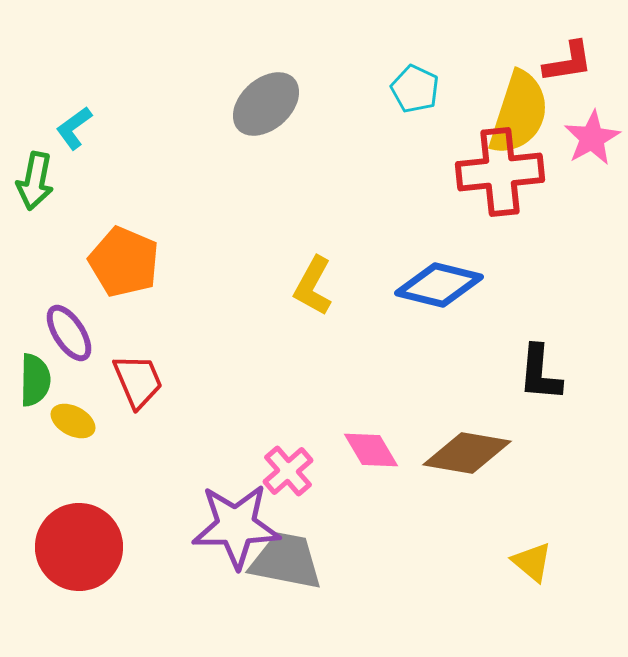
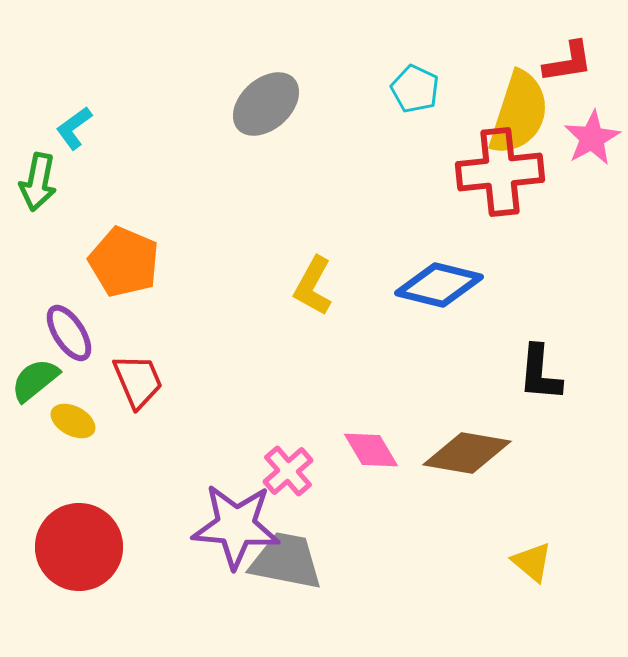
green arrow: moved 3 px right, 1 px down
green semicircle: rotated 130 degrees counterclockwise
purple star: rotated 6 degrees clockwise
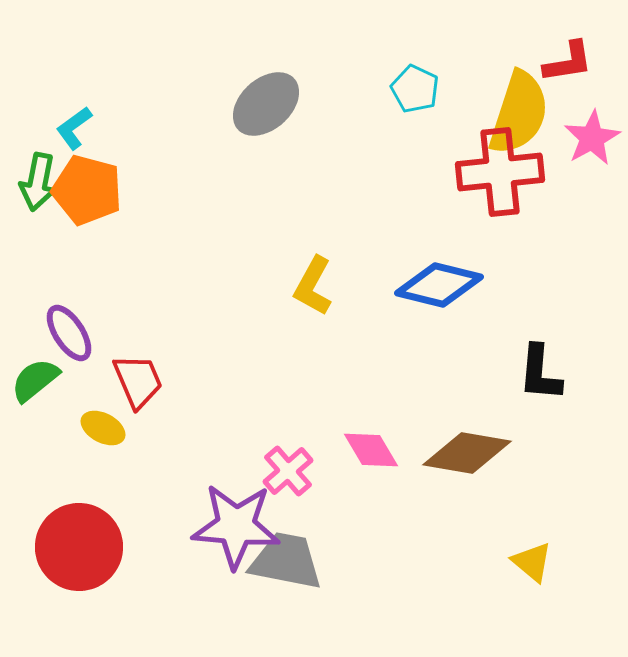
orange pentagon: moved 37 px left, 72 px up; rotated 8 degrees counterclockwise
yellow ellipse: moved 30 px right, 7 px down
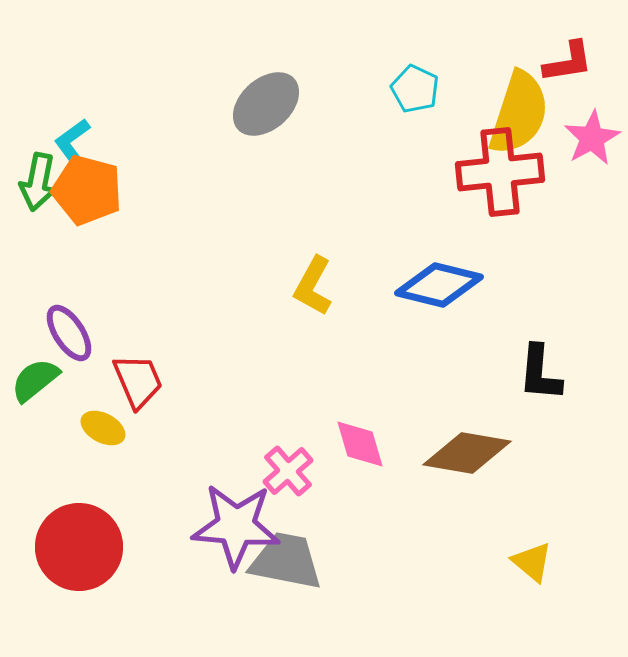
cyan L-shape: moved 2 px left, 12 px down
pink diamond: moved 11 px left, 6 px up; rotated 14 degrees clockwise
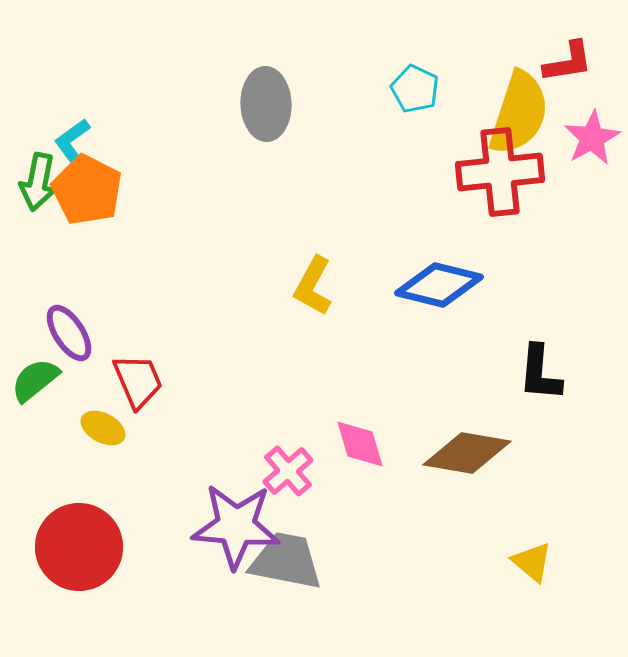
gray ellipse: rotated 50 degrees counterclockwise
orange pentagon: rotated 12 degrees clockwise
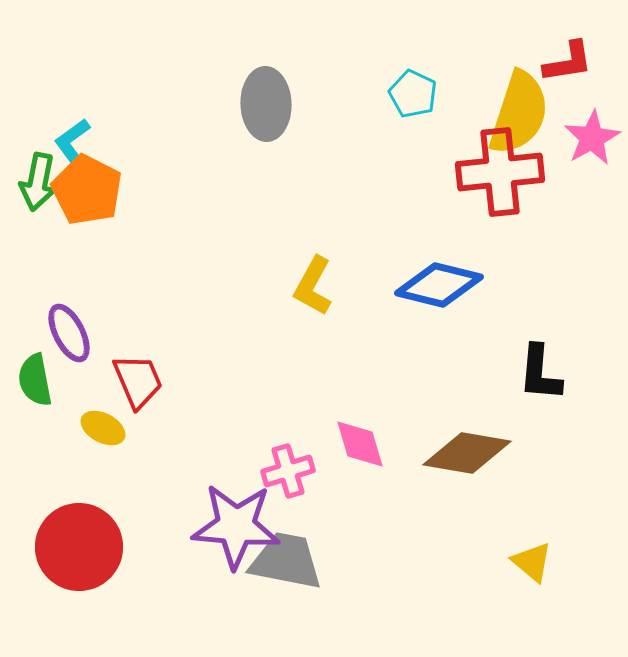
cyan pentagon: moved 2 px left, 5 px down
purple ellipse: rotated 6 degrees clockwise
green semicircle: rotated 62 degrees counterclockwise
pink cross: rotated 24 degrees clockwise
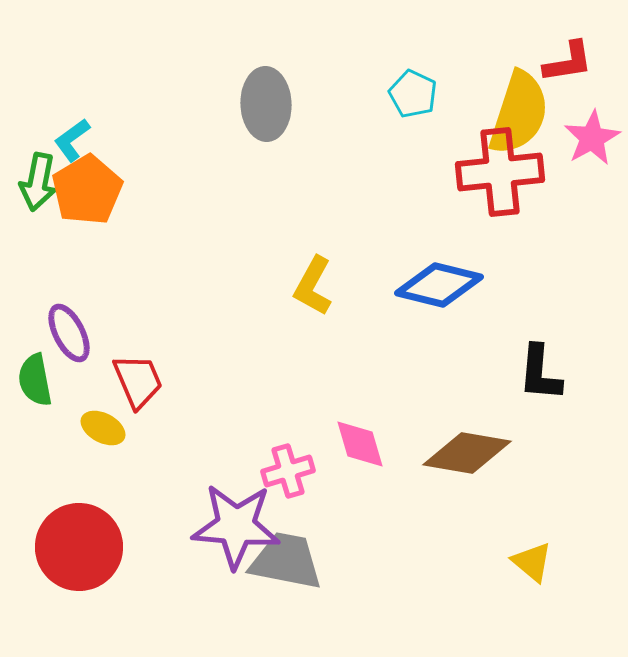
orange pentagon: rotated 14 degrees clockwise
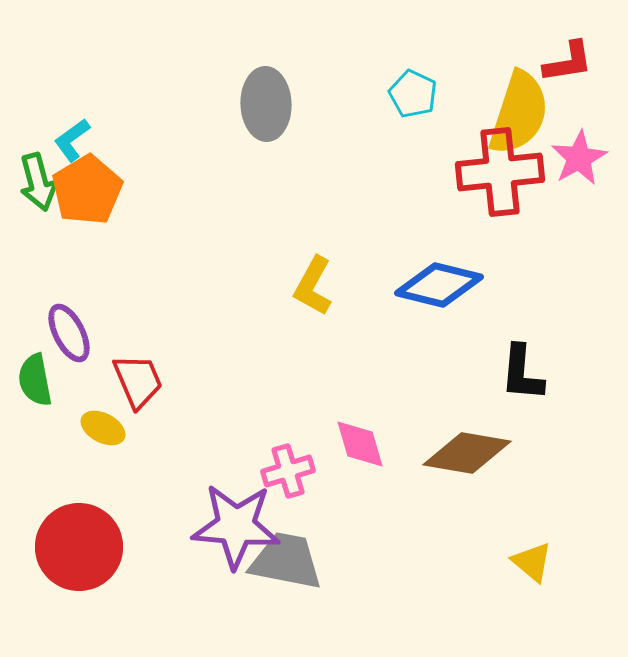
pink star: moved 13 px left, 20 px down
green arrow: rotated 26 degrees counterclockwise
black L-shape: moved 18 px left
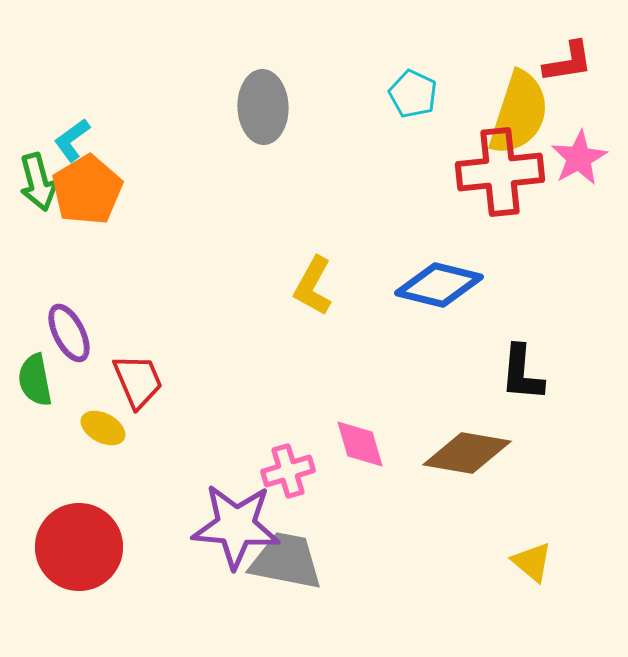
gray ellipse: moved 3 px left, 3 px down
